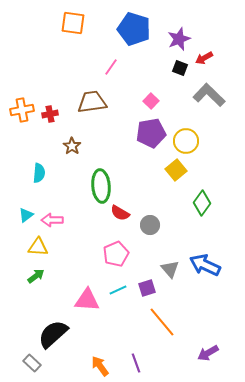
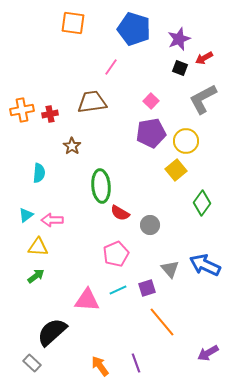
gray L-shape: moved 6 px left, 4 px down; rotated 72 degrees counterclockwise
black semicircle: moved 1 px left, 2 px up
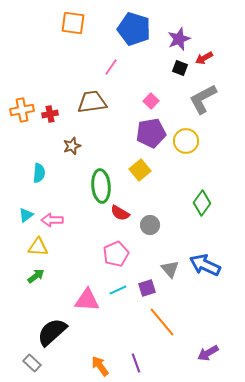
brown star: rotated 18 degrees clockwise
yellow square: moved 36 px left
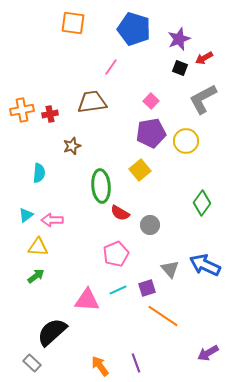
orange line: moved 1 px right, 6 px up; rotated 16 degrees counterclockwise
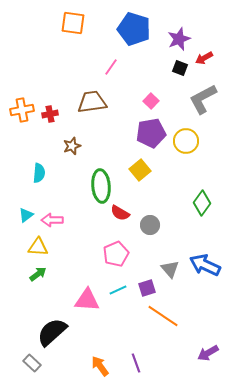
green arrow: moved 2 px right, 2 px up
